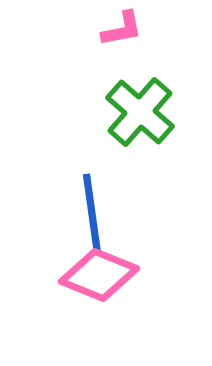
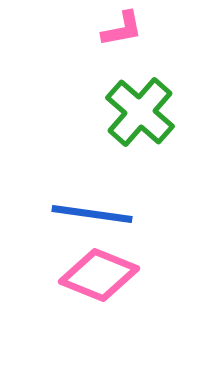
blue line: rotated 74 degrees counterclockwise
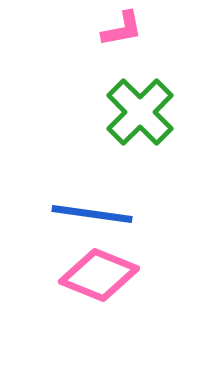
green cross: rotated 4 degrees clockwise
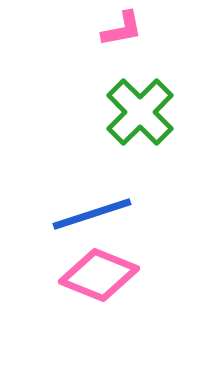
blue line: rotated 26 degrees counterclockwise
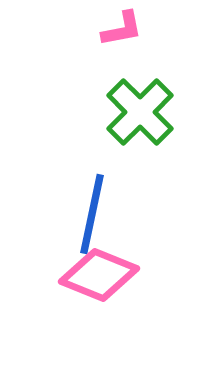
blue line: rotated 60 degrees counterclockwise
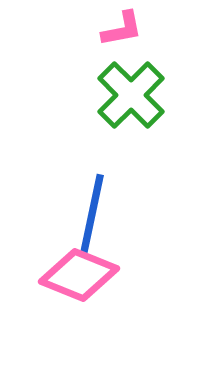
green cross: moved 9 px left, 17 px up
pink diamond: moved 20 px left
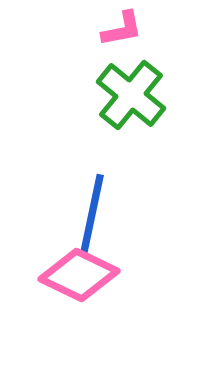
green cross: rotated 6 degrees counterclockwise
pink diamond: rotated 4 degrees clockwise
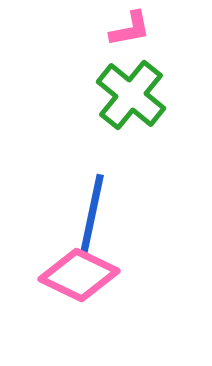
pink L-shape: moved 8 px right
